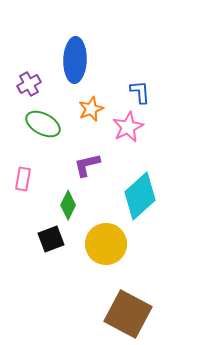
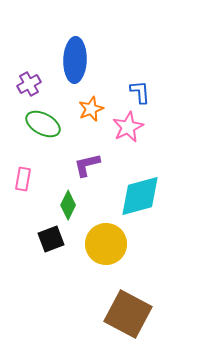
cyan diamond: rotated 27 degrees clockwise
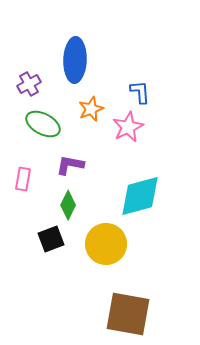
purple L-shape: moved 17 px left; rotated 24 degrees clockwise
brown square: rotated 18 degrees counterclockwise
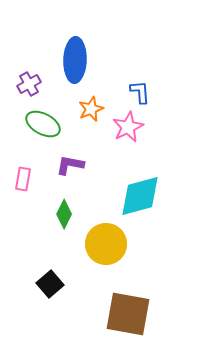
green diamond: moved 4 px left, 9 px down
black square: moved 1 px left, 45 px down; rotated 20 degrees counterclockwise
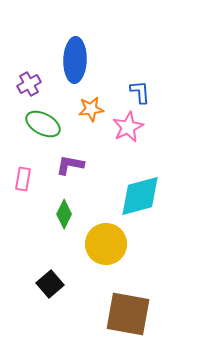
orange star: rotated 15 degrees clockwise
